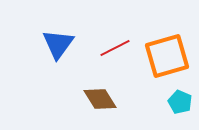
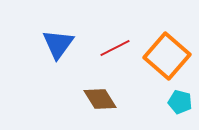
orange square: rotated 33 degrees counterclockwise
cyan pentagon: rotated 10 degrees counterclockwise
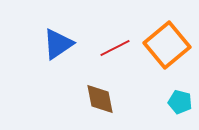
blue triangle: rotated 20 degrees clockwise
orange square: moved 11 px up; rotated 9 degrees clockwise
brown diamond: rotated 20 degrees clockwise
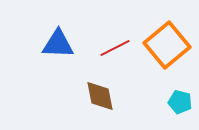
blue triangle: rotated 36 degrees clockwise
brown diamond: moved 3 px up
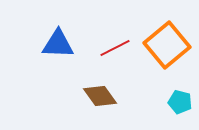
brown diamond: rotated 24 degrees counterclockwise
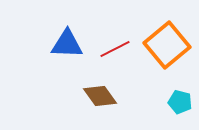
blue triangle: moved 9 px right
red line: moved 1 px down
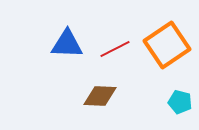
orange square: rotated 6 degrees clockwise
brown diamond: rotated 52 degrees counterclockwise
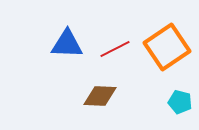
orange square: moved 2 px down
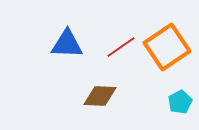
red line: moved 6 px right, 2 px up; rotated 8 degrees counterclockwise
cyan pentagon: rotated 30 degrees clockwise
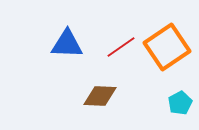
cyan pentagon: moved 1 px down
